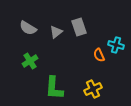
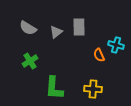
gray rectangle: rotated 18 degrees clockwise
yellow cross: rotated 30 degrees clockwise
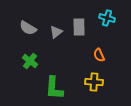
cyan cross: moved 9 px left, 27 px up
green cross: rotated 21 degrees counterclockwise
yellow cross: moved 1 px right, 7 px up
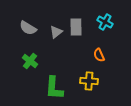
cyan cross: moved 2 px left, 4 px down; rotated 14 degrees clockwise
gray rectangle: moved 3 px left
yellow cross: moved 5 px left, 1 px up
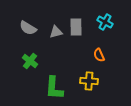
gray triangle: rotated 24 degrees clockwise
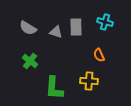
cyan cross: rotated 14 degrees counterclockwise
gray triangle: rotated 32 degrees clockwise
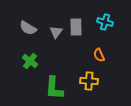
gray triangle: rotated 48 degrees clockwise
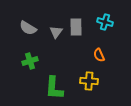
green cross: rotated 35 degrees clockwise
